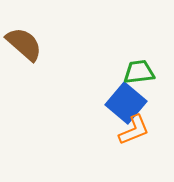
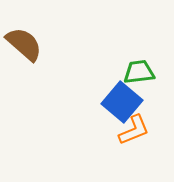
blue square: moved 4 px left, 1 px up
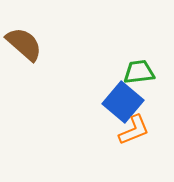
blue square: moved 1 px right
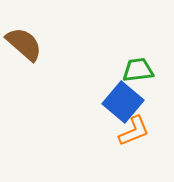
green trapezoid: moved 1 px left, 2 px up
orange L-shape: moved 1 px down
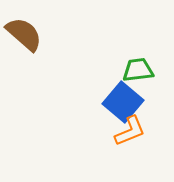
brown semicircle: moved 10 px up
orange L-shape: moved 4 px left
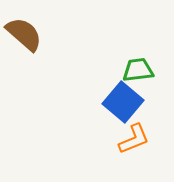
orange L-shape: moved 4 px right, 8 px down
